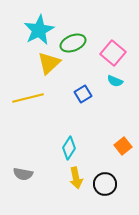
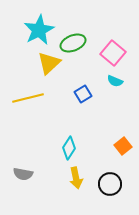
black circle: moved 5 px right
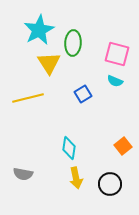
green ellipse: rotated 65 degrees counterclockwise
pink square: moved 4 px right, 1 px down; rotated 25 degrees counterclockwise
yellow triangle: rotated 20 degrees counterclockwise
cyan diamond: rotated 25 degrees counterclockwise
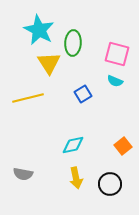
cyan star: rotated 16 degrees counterclockwise
cyan diamond: moved 4 px right, 3 px up; rotated 70 degrees clockwise
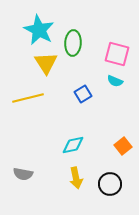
yellow triangle: moved 3 px left
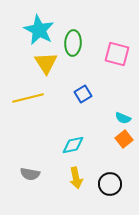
cyan semicircle: moved 8 px right, 37 px down
orange square: moved 1 px right, 7 px up
gray semicircle: moved 7 px right
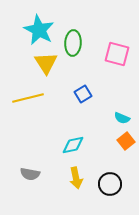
cyan semicircle: moved 1 px left
orange square: moved 2 px right, 2 px down
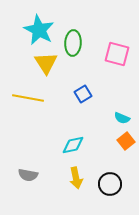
yellow line: rotated 24 degrees clockwise
gray semicircle: moved 2 px left, 1 px down
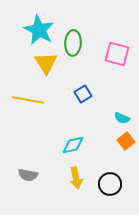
yellow line: moved 2 px down
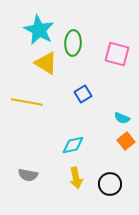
yellow triangle: rotated 25 degrees counterclockwise
yellow line: moved 1 px left, 2 px down
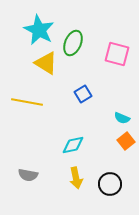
green ellipse: rotated 20 degrees clockwise
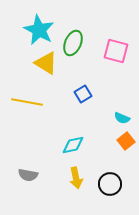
pink square: moved 1 px left, 3 px up
